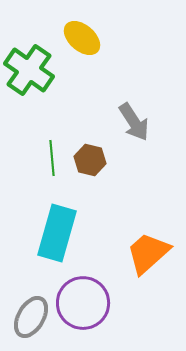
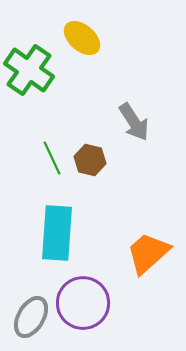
green line: rotated 20 degrees counterclockwise
cyan rectangle: rotated 12 degrees counterclockwise
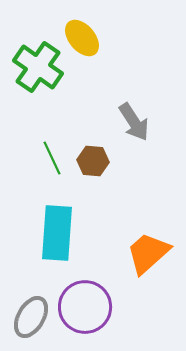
yellow ellipse: rotated 9 degrees clockwise
green cross: moved 9 px right, 3 px up
brown hexagon: moved 3 px right, 1 px down; rotated 8 degrees counterclockwise
purple circle: moved 2 px right, 4 px down
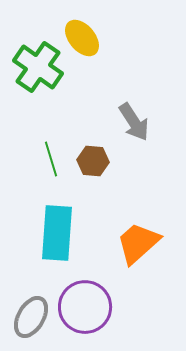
green line: moved 1 px left, 1 px down; rotated 8 degrees clockwise
orange trapezoid: moved 10 px left, 10 px up
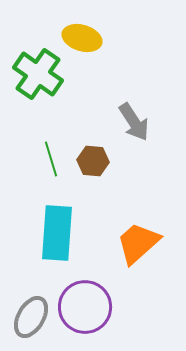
yellow ellipse: rotated 33 degrees counterclockwise
green cross: moved 7 px down
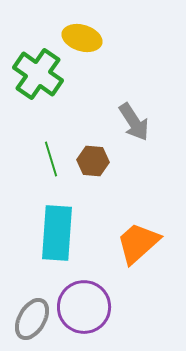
purple circle: moved 1 px left
gray ellipse: moved 1 px right, 2 px down
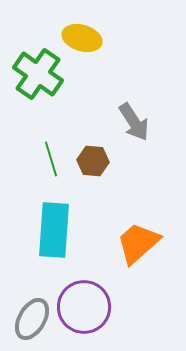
cyan rectangle: moved 3 px left, 3 px up
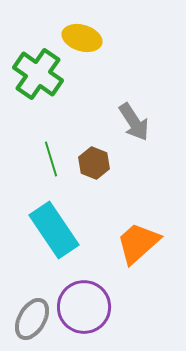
brown hexagon: moved 1 px right, 2 px down; rotated 16 degrees clockwise
cyan rectangle: rotated 38 degrees counterclockwise
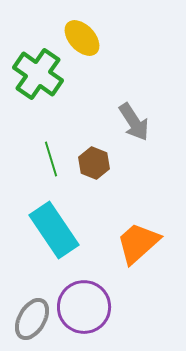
yellow ellipse: rotated 30 degrees clockwise
